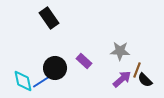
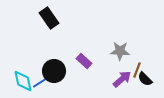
black circle: moved 1 px left, 3 px down
black semicircle: moved 1 px up
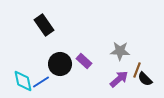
black rectangle: moved 5 px left, 7 px down
black circle: moved 6 px right, 7 px up
purple arrow: moved 3 px left
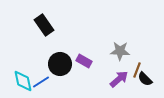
purple rectangle: rotated 14 degrees counterclockwise
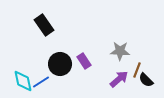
purple rectangle: rotated 28 degrees clockwise
black semicircle: moved 1 px right, 1 px down
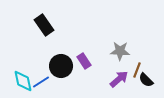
black circle: moved 1 px right, 2 px down
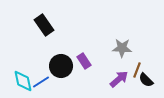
gray star: moved 2 px right, 3 px up
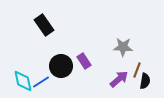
gray star: moved 1 px right, 1 px up
black semicircle: moved 1 px left, 1 px down; rotated 126 degrees counterclockwise
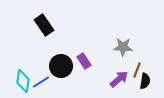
cyan diamond: rotated 20 degrees clockwise
